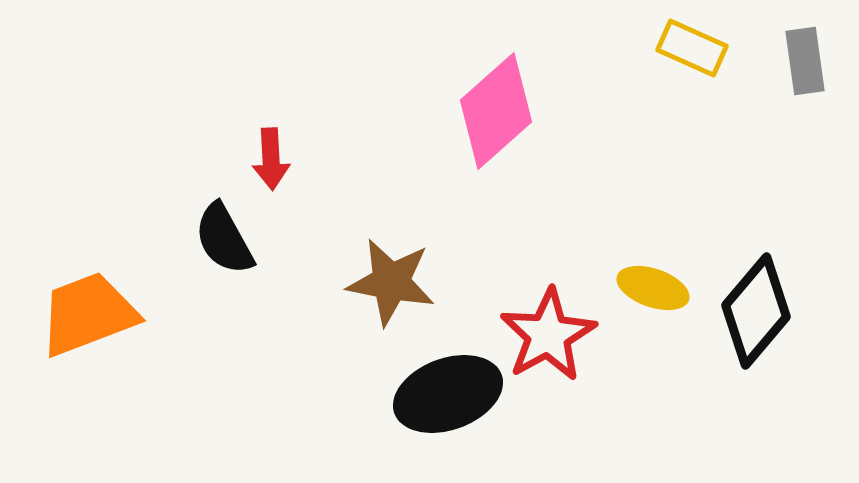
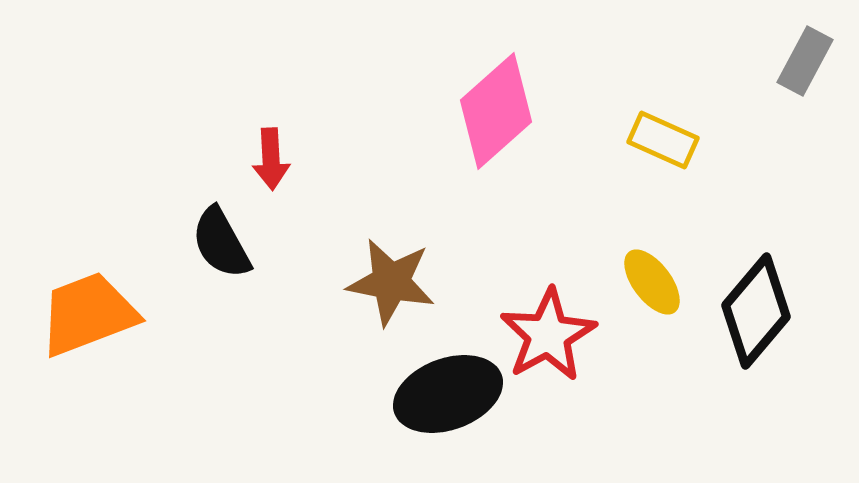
yellow rectangle: moved 29 px left, 92 px down
gray rectangle: rotated 36 degrees clockwise
black semicircle: moved 3 px left, 4 px down
yellow ellipse: moved 1 px left, 6 px up; rotated 34 degrees clockwise
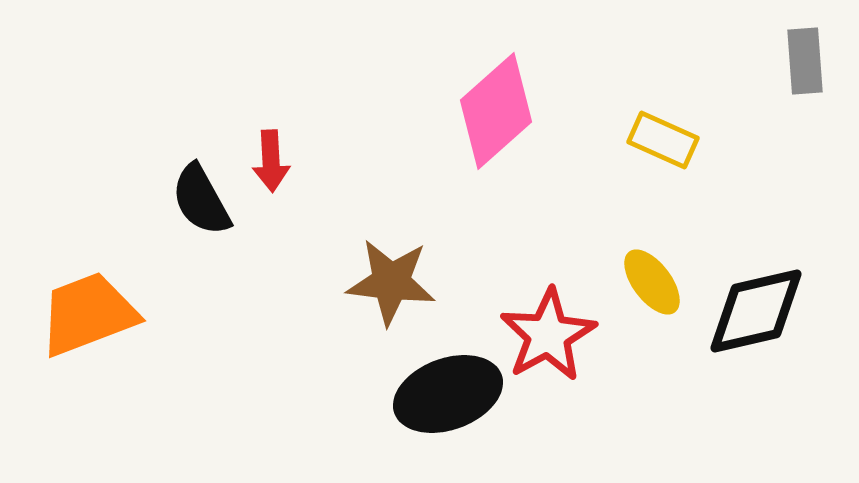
gray rectangle: rotated 32 degrees counterclockwise
red arrow: moved 2 px down
black semicircle: moved 20 px left, 43 px up
brown star: rotated 4 degrees counterclockwise
black diamond: rotated 37 degrees clockwise
